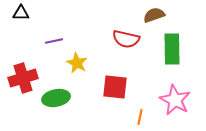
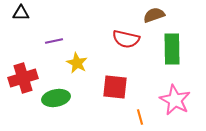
orange line: rotated 28 degrees counterclockwise
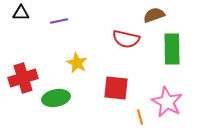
purple line: moved 5 px right, 20 px up
red square: moved 1 px right, 1 px down
pink star: moved 8 px left, 2 px down
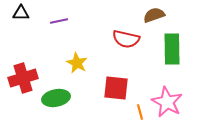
orange line: moved 5 px up
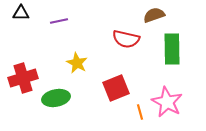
red square: rotated 28 degrees counterclockwise
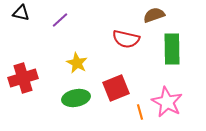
black triangle: rotated 12 degrees clockwise
purple line: moved 1 px right, 1 px up; rotated 30 degrees counterclockwise
green ellipse: moved 20 px right
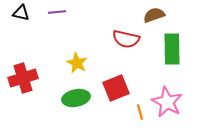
purple line: moved 3 px left, 8 px up; rotated 36 degrees clockwise
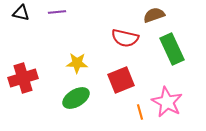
red semicircle: moved 1 px left, 1 px up
green rectangle: rotated 24 degrees counterclockwise
yellow star: rotated 25 degrees counterclockwise
red square: moved 5 px right, 8 px up
green ellipse: rotated 20 degrees counterclockwise
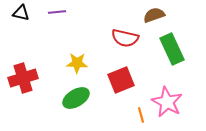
orange line: moved 1 px right, 3 px down
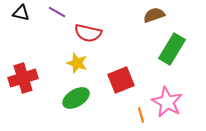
purple line: rotated 36 degrees clockwise
red semicircle: moved 37 px left, 5 px up
green rectangle: rotated 56 degrees clockwise
yellow star: rotated 15 degrees clockwise
